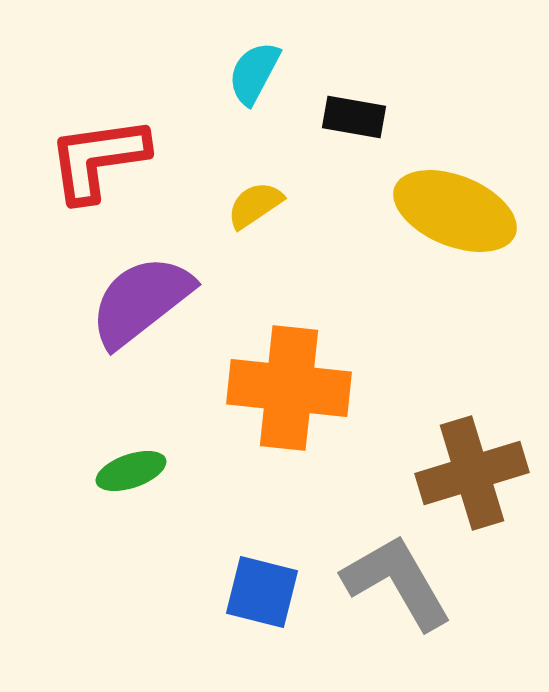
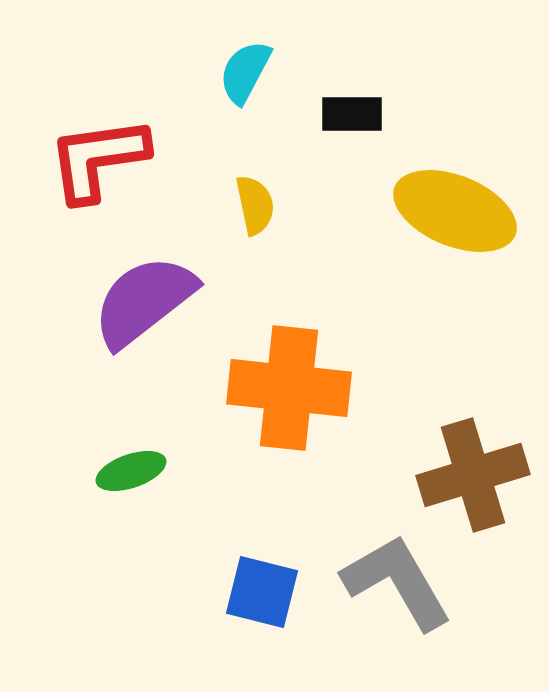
cyan semicircle: moved 9 px left, 1 px up
black rectangle: moved 2 px left, 3 px up; rotated 10 degrees counterclockwise
yellow semicircle: rotated 112 degrees clockwise
purple semicircle: moved 3 px right
brown cross: moved 1 px right, 2 px down
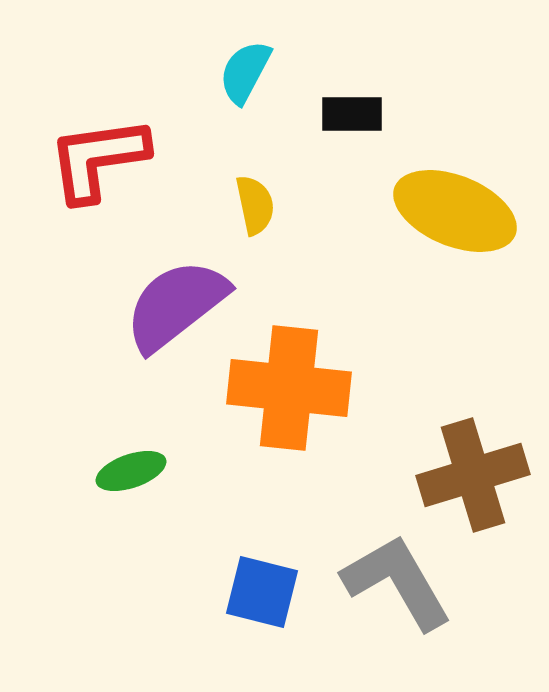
purple semicircle: moved 32 px right, 4 px down
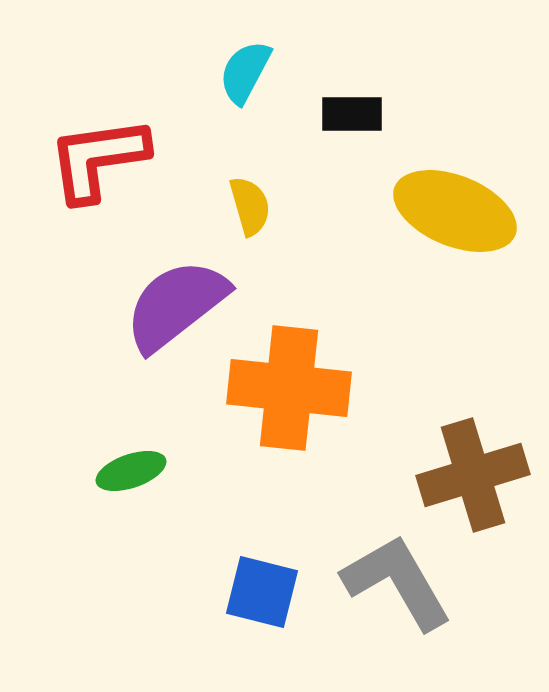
yellow semicircle: moved 5 px left, 1 px down; rotated 4 degrees counterclockwise
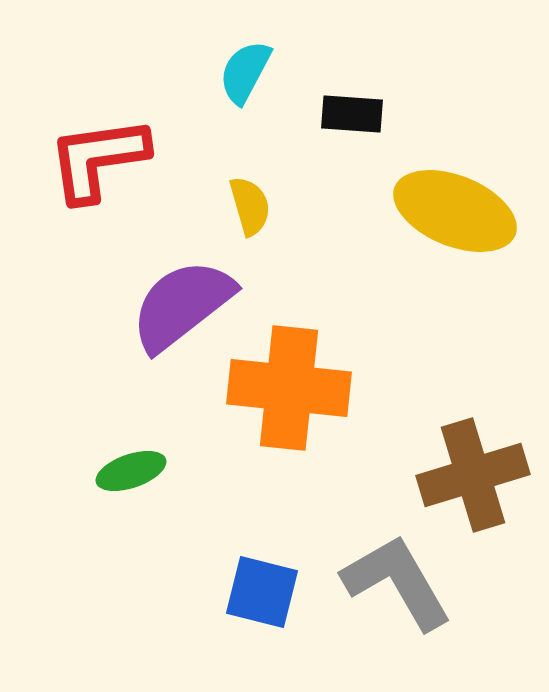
black rectangle: rotated 4 degrees clockwise
purple semicircle: moved 6 px right
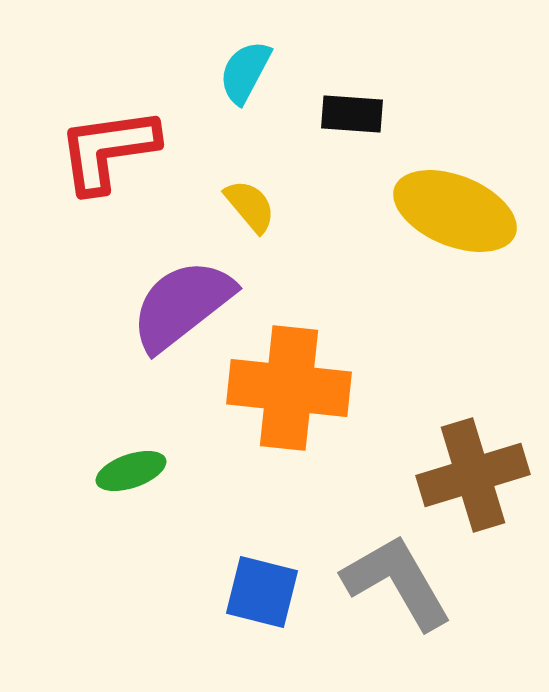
red L-shape: moved 10 px right, 9 px up
yellow semicircle: rotated 24 degrees counterclockwise
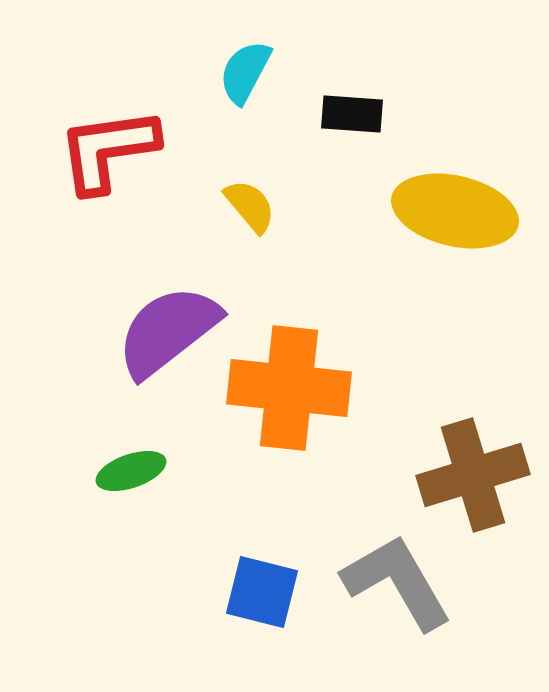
yellow ellipse: rotated 9 degrees counterclockwise
purple semicircle: moved 14 px left, 26 px down
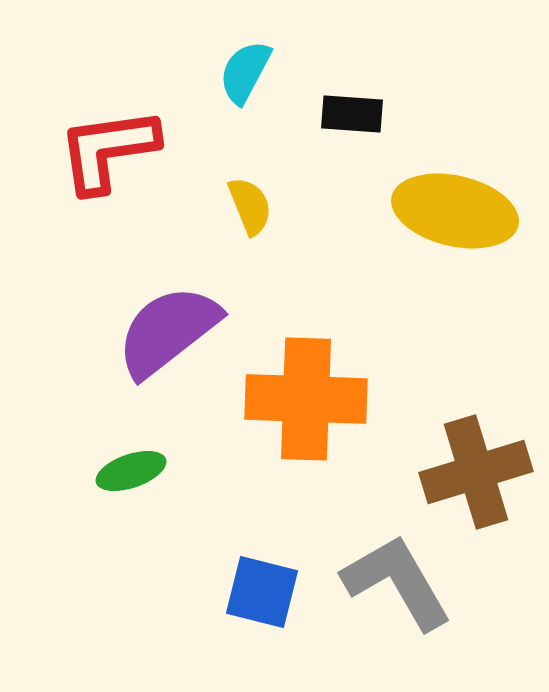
yellow semicircle: rotated 18 degrees clockwise
orange cross: moved 17 px right, 11 px down; rotated 4 degrees counterclockwise
brown cross: moved 3 px right, 3 px up
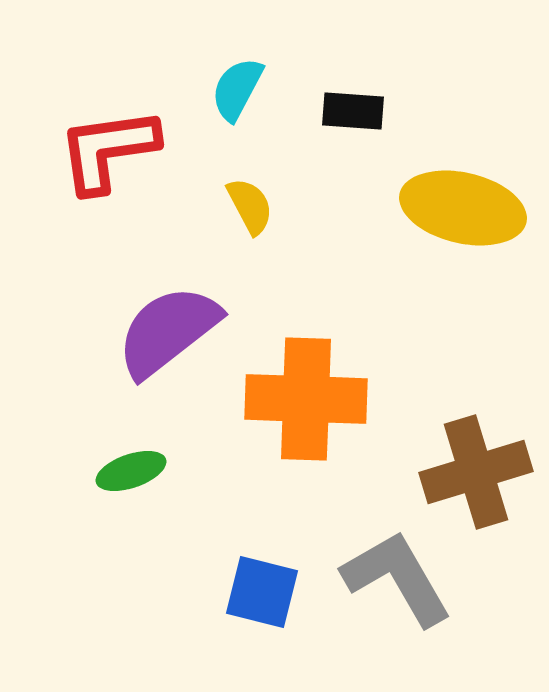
cyan semicircle: moved 8 px left, 17 px down
black rectangle: moved 1 px right, 3 px up
yellow semicircle: rotated 6 degrees counterclockwise
yellow ellipse: moved 8 px right, 3 px up
gray L-shape: moved 4 px up
